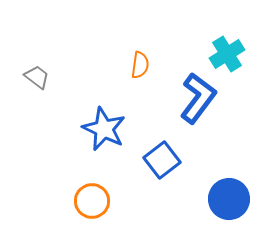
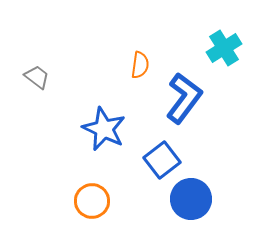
cyan cross: moved 3 px left, 6 px up
blue L-shape: moved 14 px left
blue circle: moved 38 px left
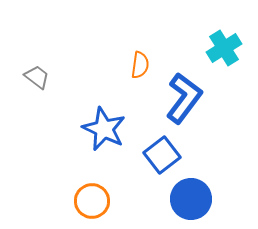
blue square: moved 5 px up
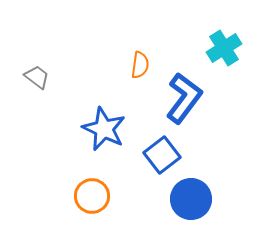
orange circle: moved 5 px up
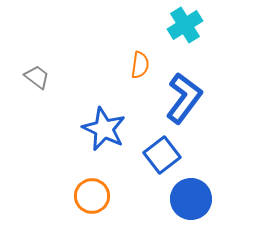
cyan cross: moved 39 px left, 23 px up
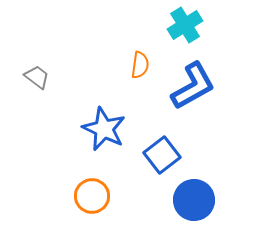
blue L-shape: moved 9 px right, 12 px up; rotated 24 degrees clockwise
blue circle: moved 3 px right, 1 px down
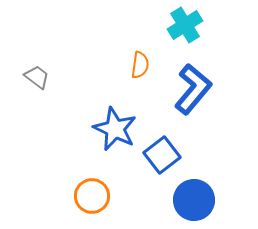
blue L-shape: moved 3 px down; rotated 21 degrees counterclockwise
blue star: moved 11 px right
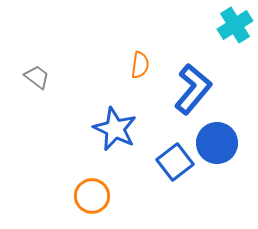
cyan cross: moved 50 px right
blue square: moved 13 px right, 7 px down
blue circle: moved 23 px right, 57 px up
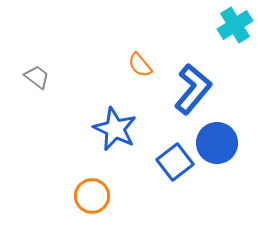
orange semicircle: rotated 132 degrees clockwise
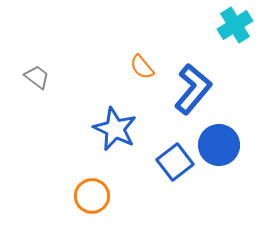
orange semicircle: moved 2 px right, 2 px down
blue circle: moved 2 px right, 2 px down
